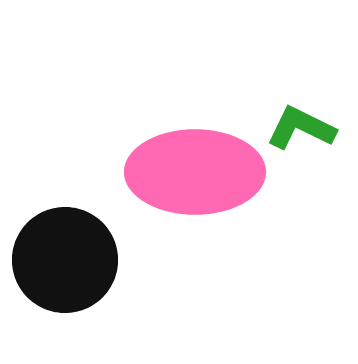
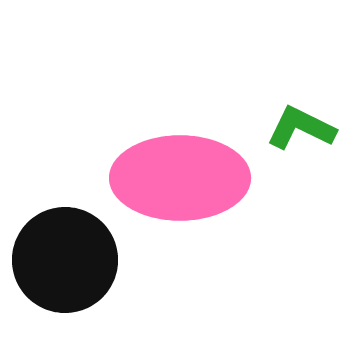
pink ellipse: moved 15 px left, 6 px down
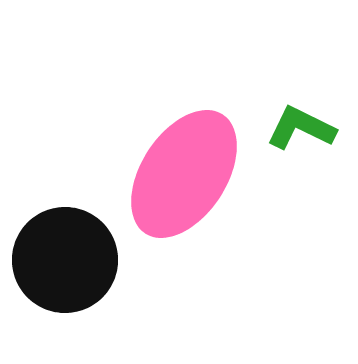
pink ellipse: moved 4 px right, 4 px up; rotated 57 degrees counterclockwise
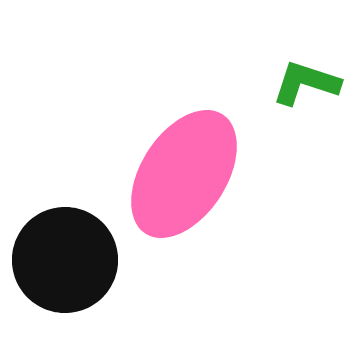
green L-shape: moved 5 px right, 45 px up; rotated 8 degrees counterclockwise
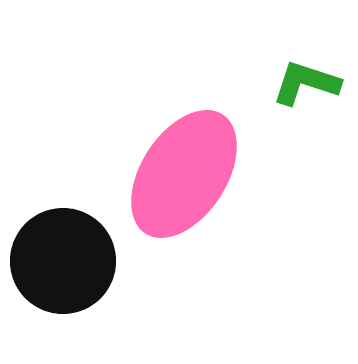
black circle: moved 2 px left, 1 px down
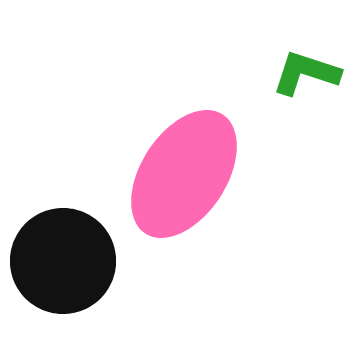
green L-shape: moved 10 px up
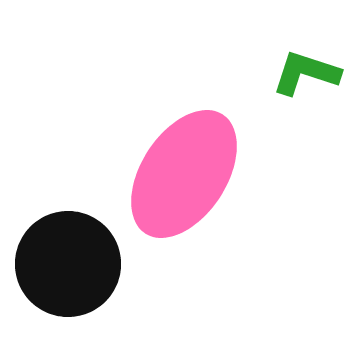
black circle: moved 5 px right, 3 px down
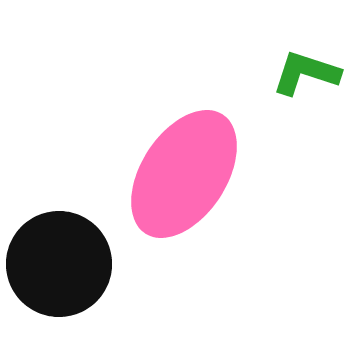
black circle: moved 9 px left
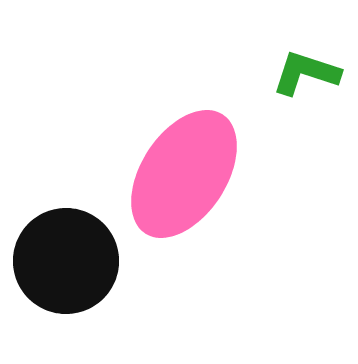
black circle: moved 7 px right, 3 px up
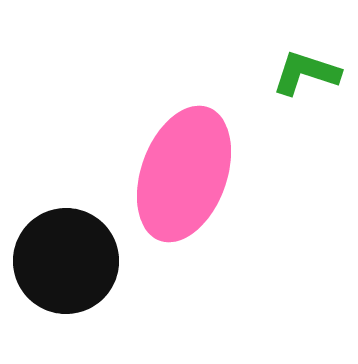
pink ellipse: rotated 13 degrees counterclockwise
